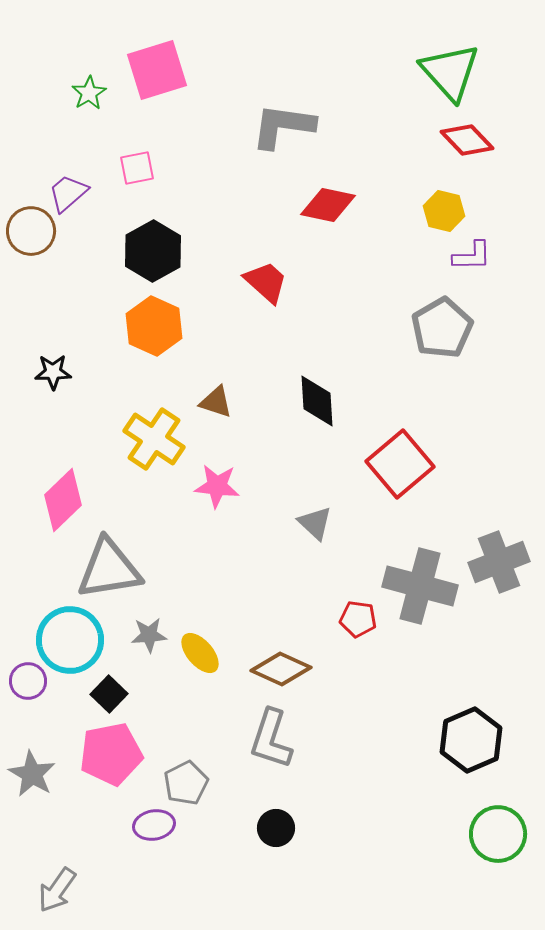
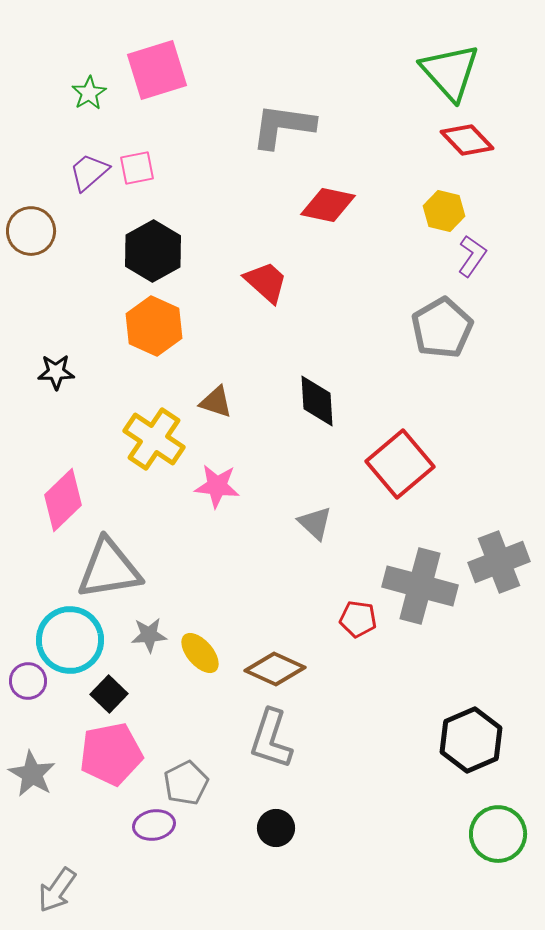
purple trapezoid at (68, 193): moved 21 px right, 21 px up
purple L-shape at (472, 256): rotated 54 degrees counterclockwise
black star at (53, 372): moved 3 px right
brown diamond at (281, 669): moved 6 px left
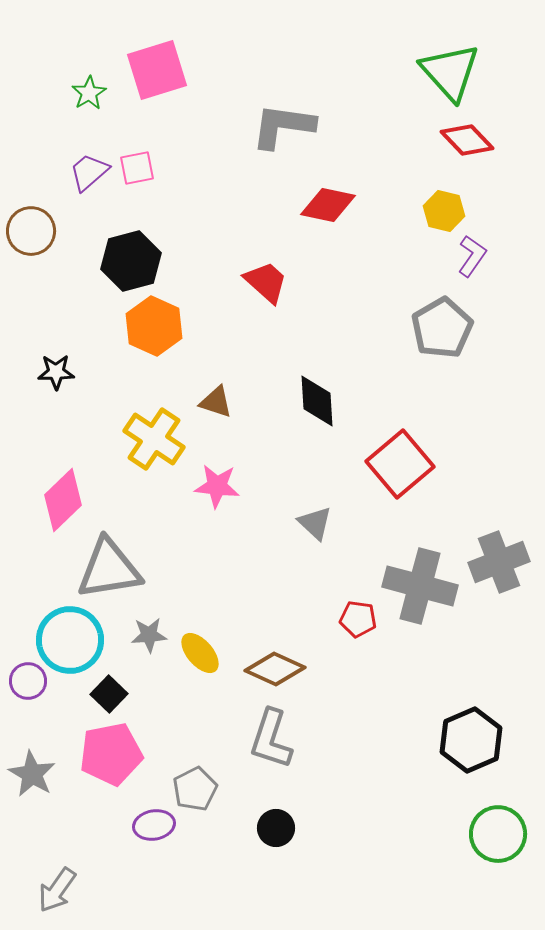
black hexagon at (153, 251): moved 22 px left, 10 px down; rotated 14 degrees clockwise
gray pentagon at (186, 783): moved 9 px right, 6 px down
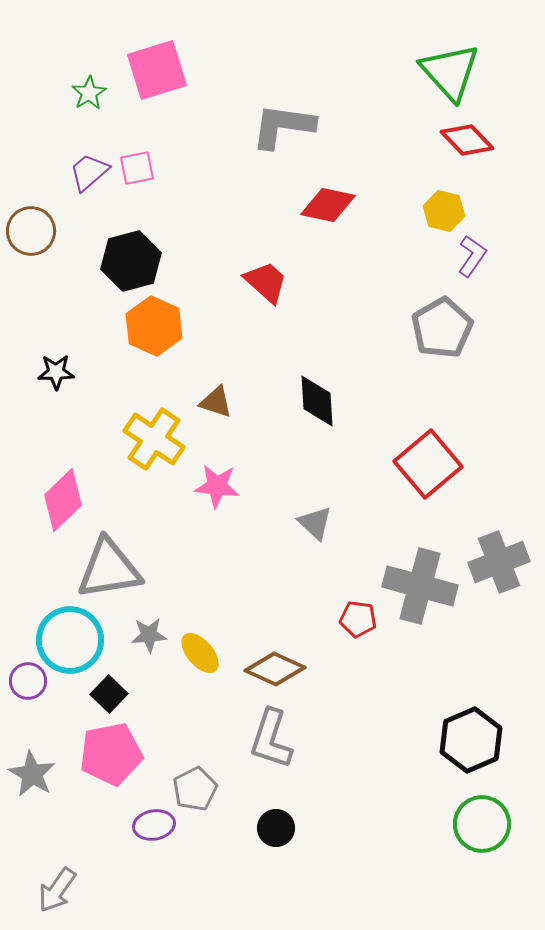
red square at (400, 464): moved 28 px right
green circle at (498, 834): moved 16 px left, 10 px up
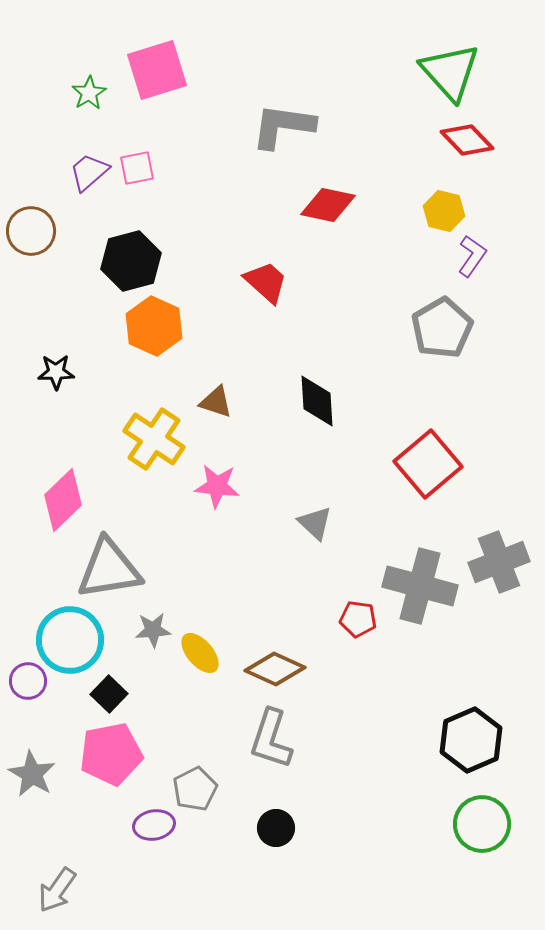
gray star at (149, 635): moved 4 px right, 5 px up
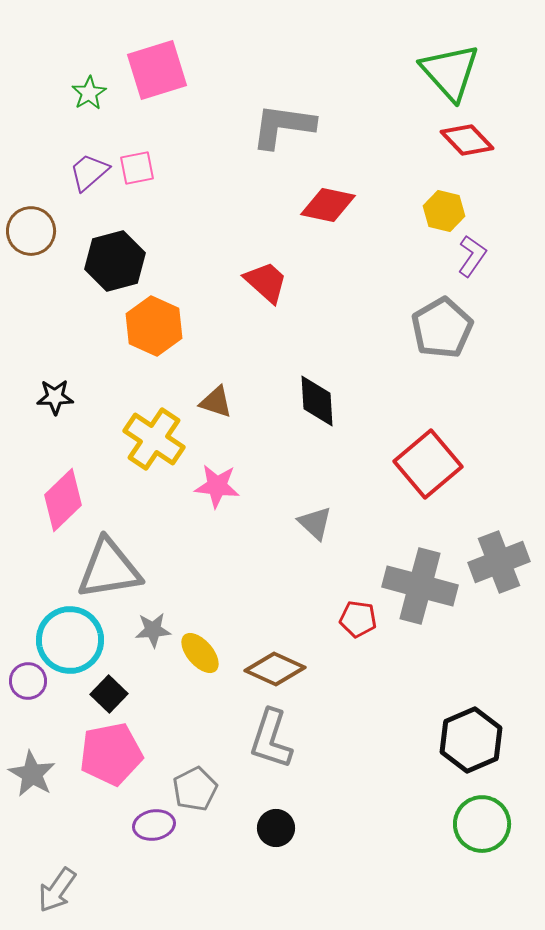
black hexagon at (131, 261): moved 16 px left
black star at (56, 372): moved 1 px left, 25 px down
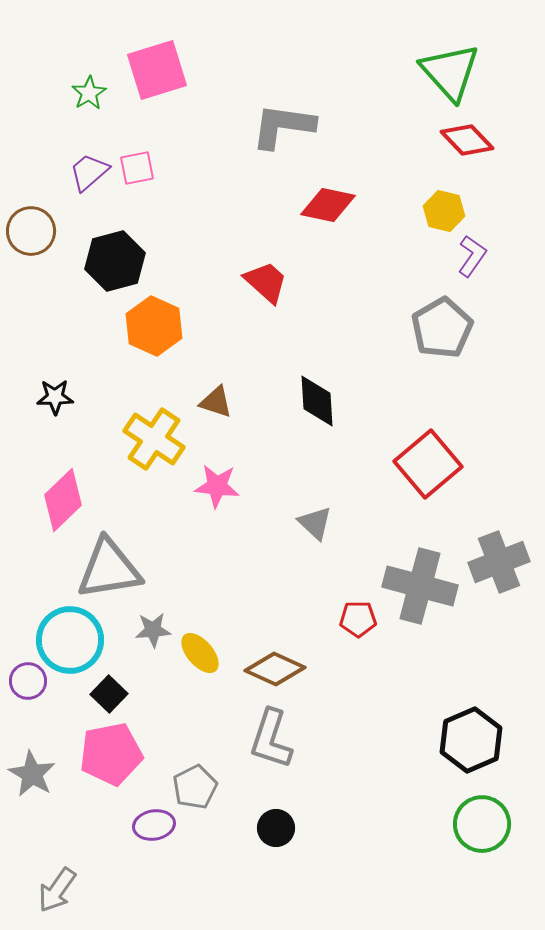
red pentagon at (358, 619): rotated 9 degrees counterclockwise
gray pentagon at (195, 789): moved 2 px up
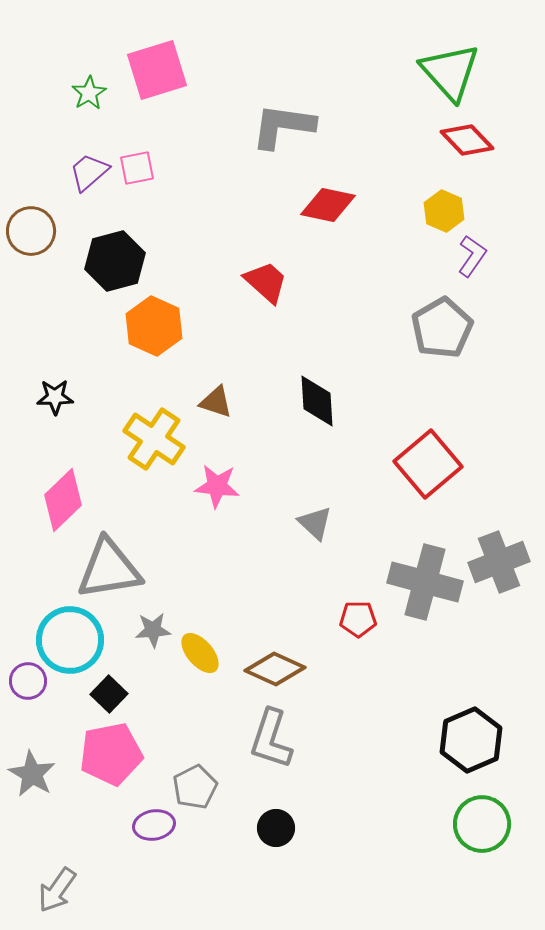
yellow hexagon at (444, 211): rotated 9 degrees clockwise
gray cross at (420, 586): moved 5 px right, 4 px up
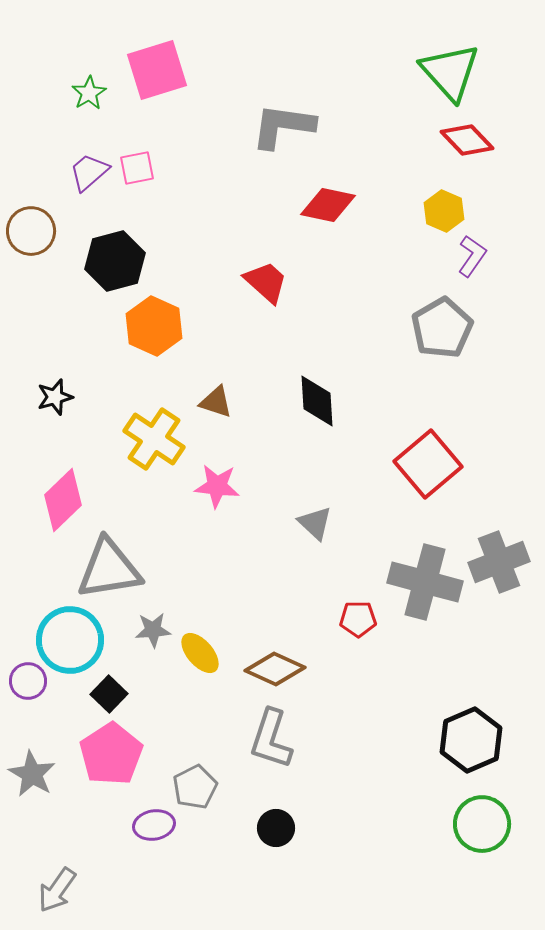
black star at (55, 397): rotated 15 degrees counterclockwise
pink pentagon at (111, 754): rotated 22 degrees counterclockwise
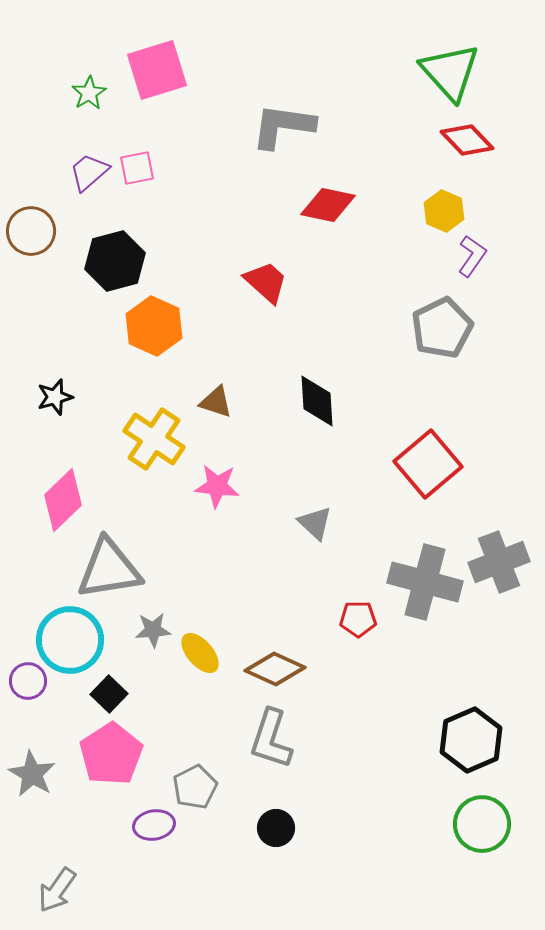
gray pentagon at (442, 328): rotated 4 degrees clockwise
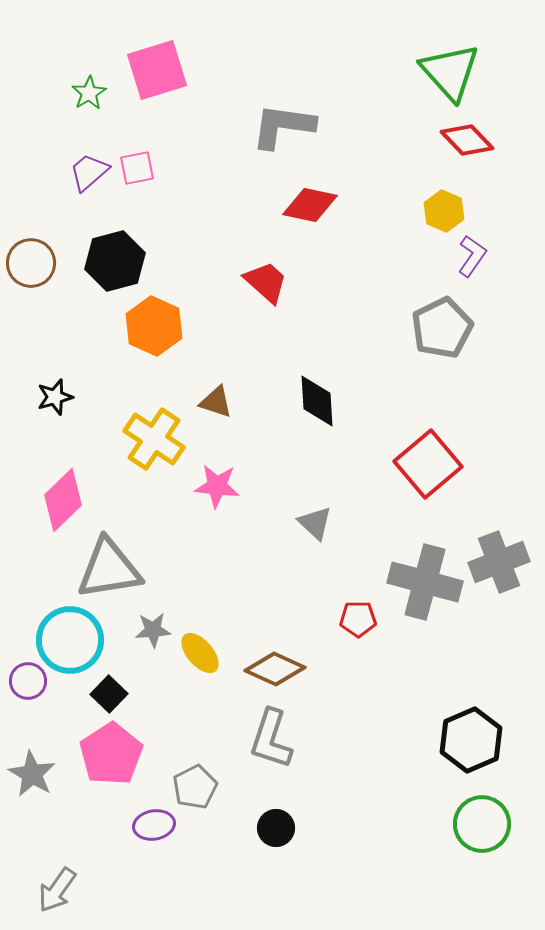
red diamond at (328, 205): moved 18 px left
brown circle at (31, 231): moved 32 px down
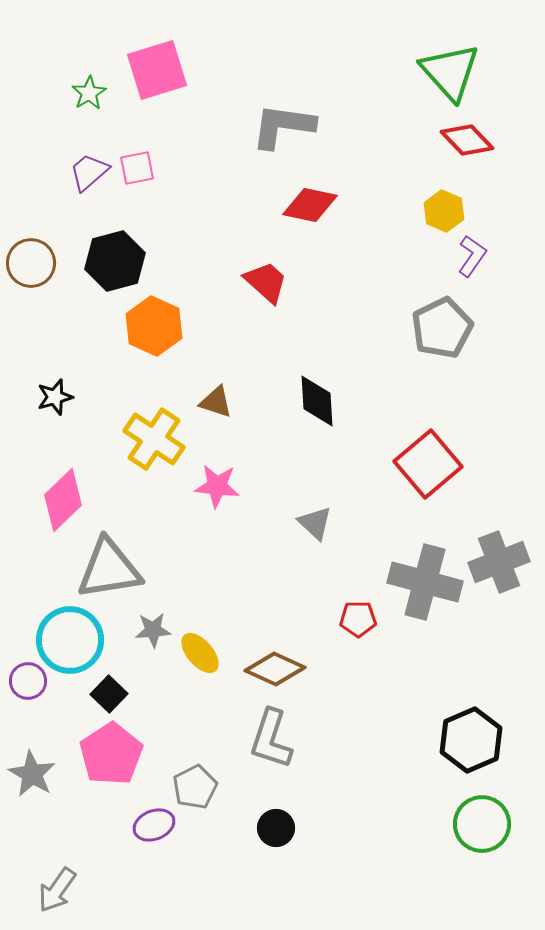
purple ellipse at (154, 825): rotated 12 degrees counterclockwise
